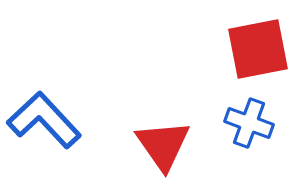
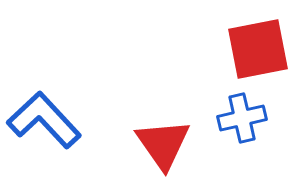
blue cross: moved 7 px left, 5 px up; rotated 33 degrees counterclockwise
red triangle: moved 1 px up
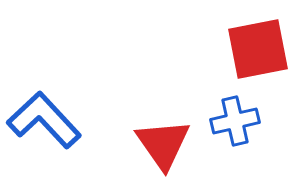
blue cross: moved 7 px left, 3 px down
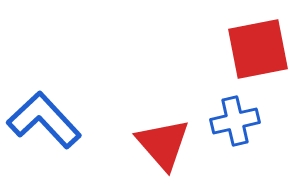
red triangle: rotated 6 degrees counterclockwise
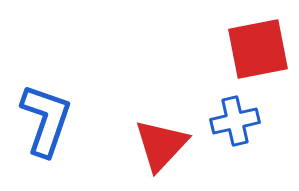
blue L-shape: moved 2 px right; rotated 62 degrees clockwise
red triangle: moved 2 px left, 1 px down; rotated 24 degrees clockwise
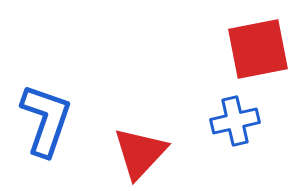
red triangle: moved 21 px left, 8 px down
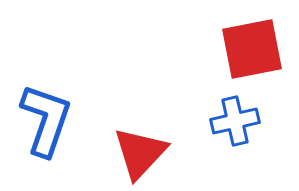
red square: moved 6 px left
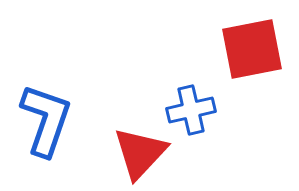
blue cross: moved 44 px left, 11 px up
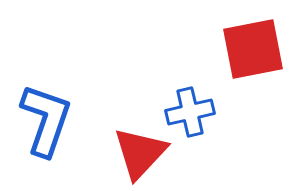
red square: moved 1 px right
blue cross: moved 1 px left, 2 px down
